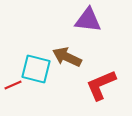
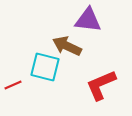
brown arrow: moved 11 px up
cyan square: moved 9 px right, 2 px up
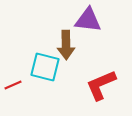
brown arrow: moved 1 px left, 1 px up; rotated 116 degrees counterclockwise
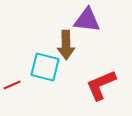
purple triangle: moved 1 px left
red line: moved 1 px left
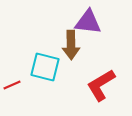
purple triangle: moved 1 px right, 2 px down
brown arrow: moved 5 px right
red L-shape: rotated 8 degrees counterclockwise
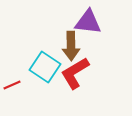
brown arrow: moved 1 px down
cyan square: rotated 20 degrees clockwise
red L-shape: moved 26 px left, 12 px up
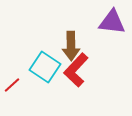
purple triangle: moved 24 px right
red L-shape: moved 1 px right, 3 px up; rotated 16 degrees counterclockwise
red line: rotated 18 degrees counterclockwise
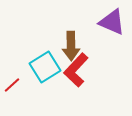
purple triangle: rotated 16 degrees clockwise
cyan square: rotated 24 degrees clockwise
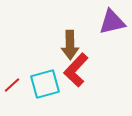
purple triangle: rotated 36 degrees counterclockwise
brown arrow: moved 1 px left, 1 px up
cyan square: moved 17 px down; rotated 16 degrees clockwise
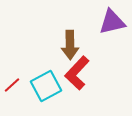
red L-shape: moved 1 px right, 3 px down
cyan square: moved 1 px right, 2 px down; rotated 12 degrees counterclockwise
